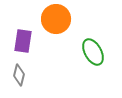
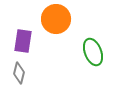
green ellipse: rotated 8 degrees clockwise
gray diamond: moved 2 px up
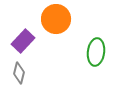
purple rectangle: rotated 35 degrees clockwise
green ellipse: moved 3 px right; rotated 28 degrees clockwise
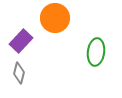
orange circle: moved 1 px left, 1 px up
purple rectangle: moved 2 px left
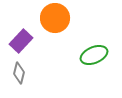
green ellipse: moved 2 px left, 3 px down; rotated 60 degrees clockwise
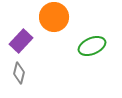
orange circle: moved 1 px left, 1 px up
green ellipse: moved 2 px left, 9 px up
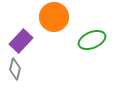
green ellipse: moved 6 px up
gray diamond: moved 4 px left, 4 px up
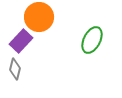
orange circle: moved 15 px left
green ellipse: rotated 40 degrees counterclockwise
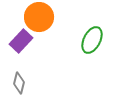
gray diamond: moved 4 px right, 14 px down
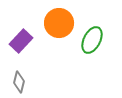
orange circle: moved 20 px right, 6 px down
gray diamond: moved 1 px up
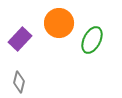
purple rectangle: moved 1 px left, 2 px up
